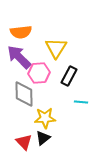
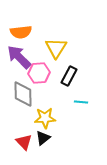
gray diamond: moved 1 px left
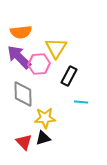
pink hexagon: moved 9 px up
black triangle: rotated 21 degrees clockwise
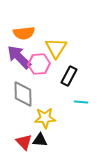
orange semicircle: moved 3 px right, 1 px down
black triangle: moved 3 px left, 2 px down; rotated 21 degrees clockwise
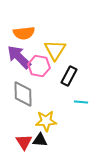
yellow triangle: moved 1 px left, 2 px down
pink hexagon: moved 2 px down; rotated 15 degrees clockwise
yellow star: moved 1 px right, 3 px down
red triangle: rotated 12 degrees clockwise
